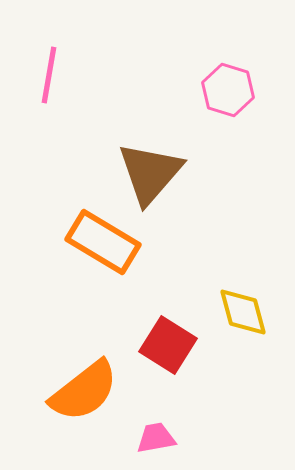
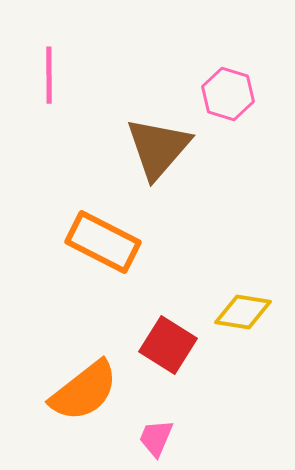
pink line: rotated 10 degrees counterclockwise
pink hexagon: moved 4 px down
brown triangle: moved 8 px right, 25 px up
orange rectangle: rotated 4 degrees counterclockwise
yellow diamond: rotated 66 degrees counterclockwise
pink trapezoid: rotated 57 degrees counterclockwise
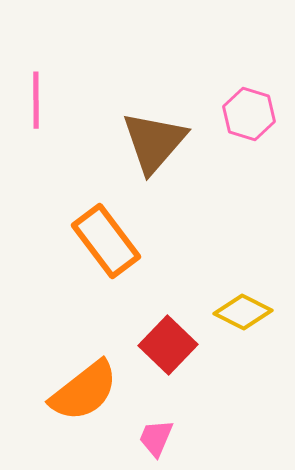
pink line: moved 13 px left, 25 px down
pink hexagon: moved 21 px right, 20 px down
brown triangle: moved 4 px left, 6 px up
orange rectangle: moved 3 px right, 1 px up; rotated 26 degrees clockwise
yellow diamond: rotated 18 degrees clockwise
red square: rotated 12 degrees clockwise
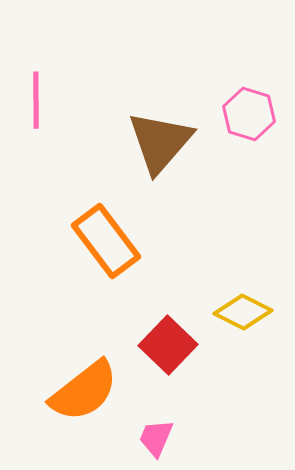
brown triangle: moved 6 px right
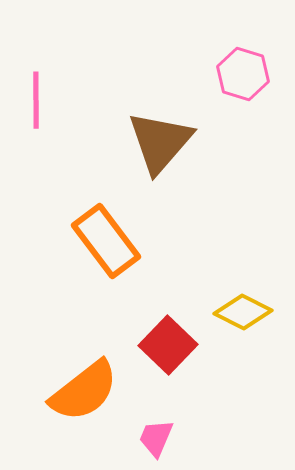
pink hexagon: moved 6 px left, 40 px up
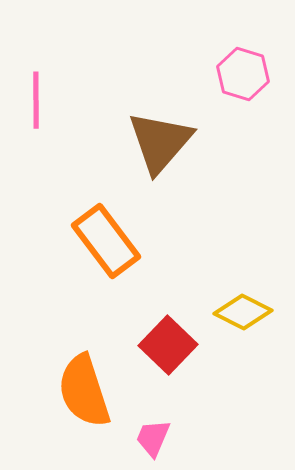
orange semicircle: rotated 110 degrees clockwise
pink trapezoid: moved 3 px left
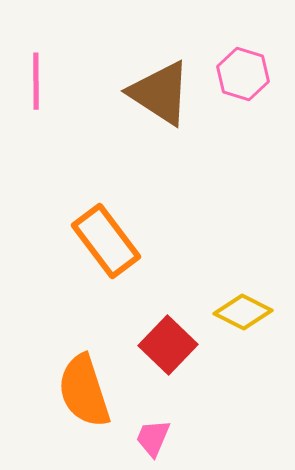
pink line: moved 19 px up
brown triangle: moved 49 px up; rotated 38 degrees counterclockwise
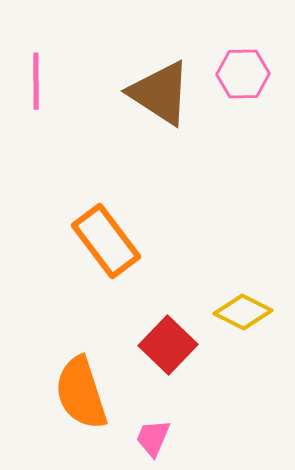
pink hexagon: rotated 18 degrees counterclockwise
orange semicircle: moved 3 px left, 2 px down
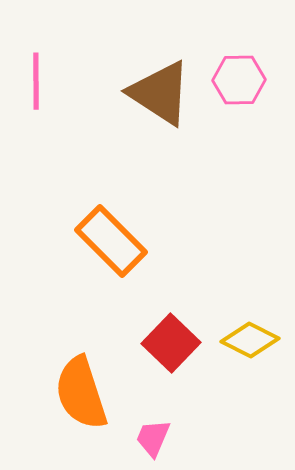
pink hexagon: moved 4 px left, 6 px down
orange rectangle: moved 5 px right; rotated 8 degrees counterclockwise
yellow diamond: moved 7 px right, 28 px down
red square: moved 3 px right, 2 px up
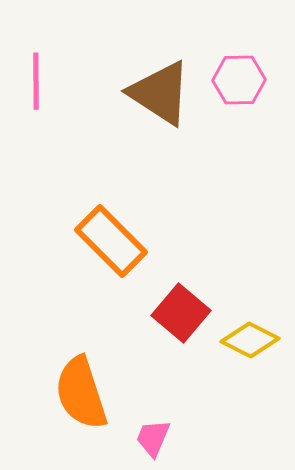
red square: moved 10 px right, 30 px up; rotated 4 degrees counterclockwise
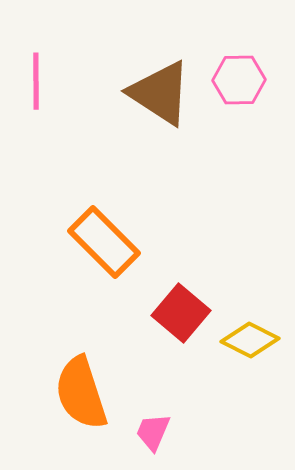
orange rectangle: moved 7 px left, 1 px down
pink trapezoid: moved 6 px up
